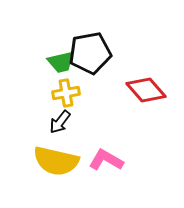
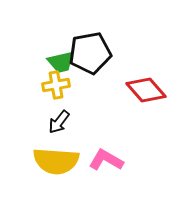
yellow cross: moved 10 px left, 8 px up
black arrow: moved 1 px left
yellow semicircle: rotated 9 degrees counterclockwise
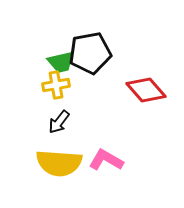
yellow semicircle: moved 3 px right, 2 px down
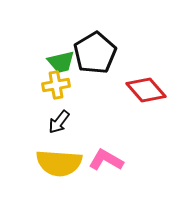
black pentagon: moved 5 px right; rotated 21 degrees counterclockwise
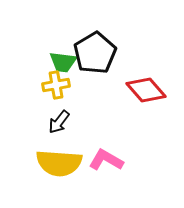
green trapezoid: moved 2 px right; rotated 20 degrees clockwise
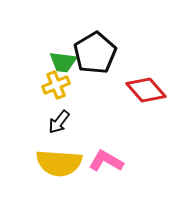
yellow cross: rotated 12 degrees counterclockwise
pink L-shape: moved 1 px down
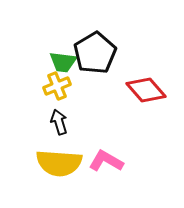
yellow cross: moved 1 px right, 1 px down
black arrow: rotated 125 degrees clockwise
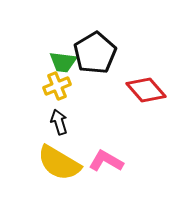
yellow semicircle: rotated 27 degrees clockwise
